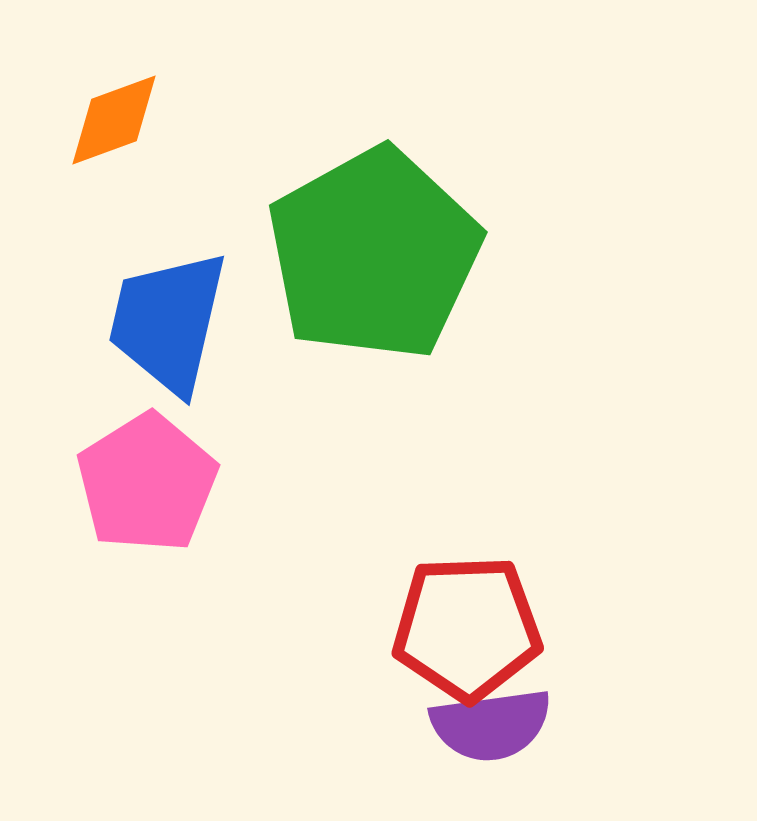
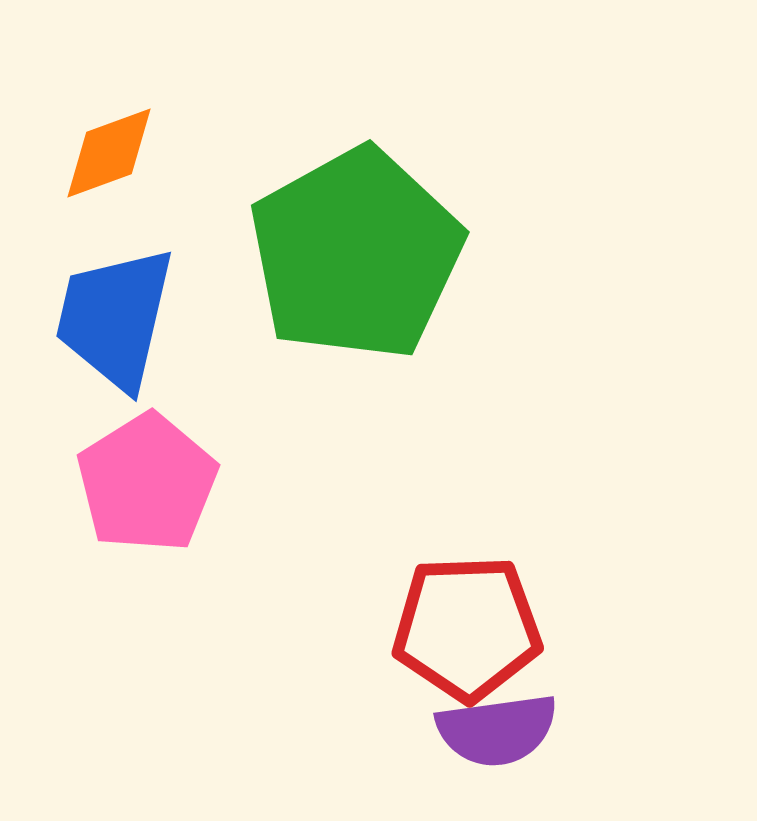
orange diamond: moved 5 px left, 33 px down
green pentagon: moved 18 px left
blue trapezoid: moved 53 px left, 4 px up
purple semicircle: moved 6 px right, 5 px down
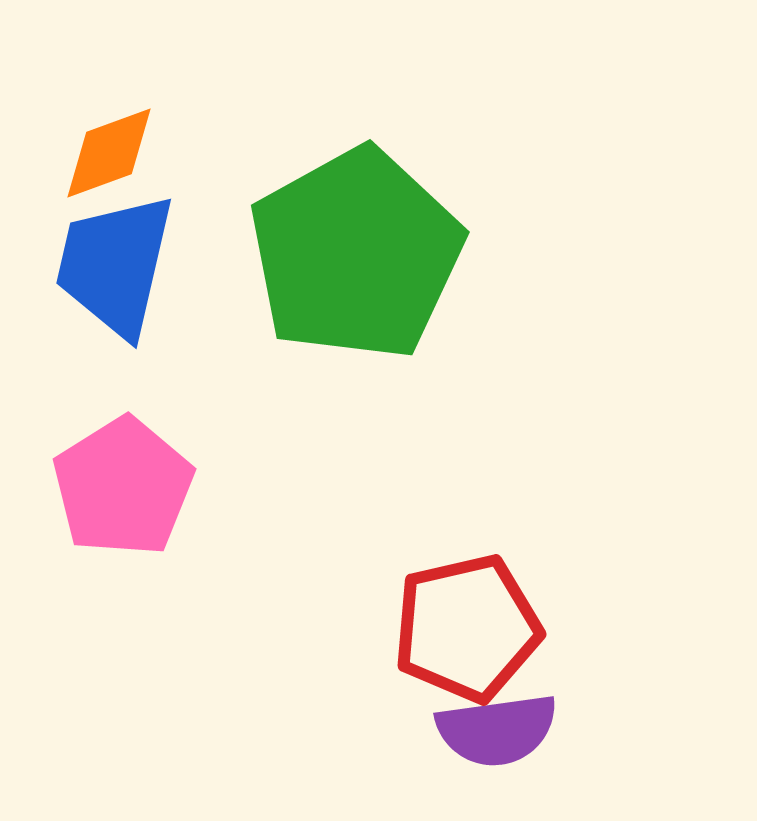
blue trapezoid: moved 53 px up
pink pentagon: moved 24 px left, 4 px down
red pentagon: rotated 11 degrees counterclockwise
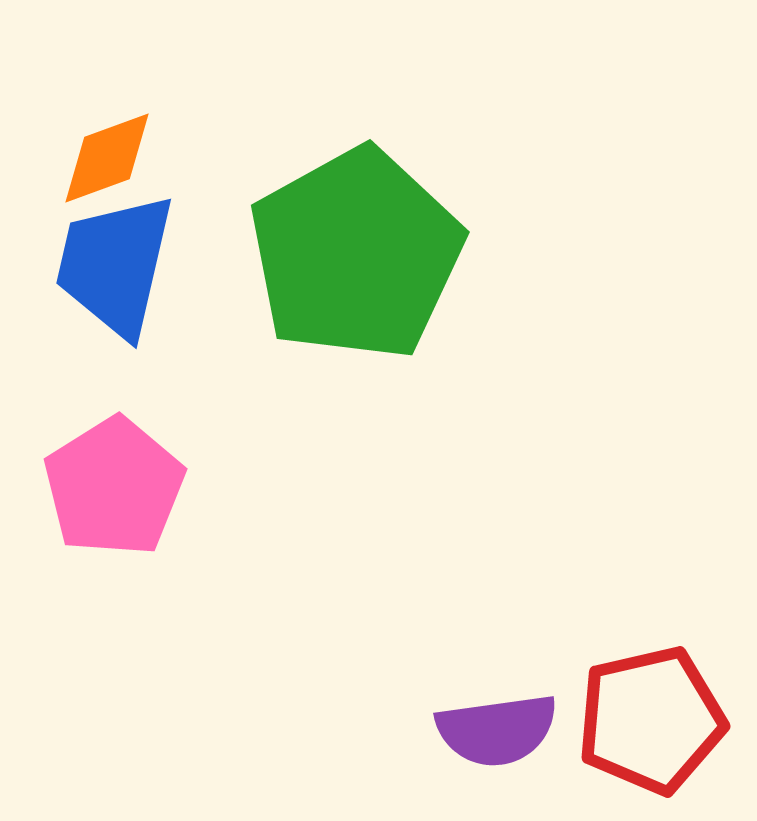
orange diamond: moved 2 px left, 5 px down
pink pentagon: moved 9 px left
red pentagon: moved 184 px right, 92 px down
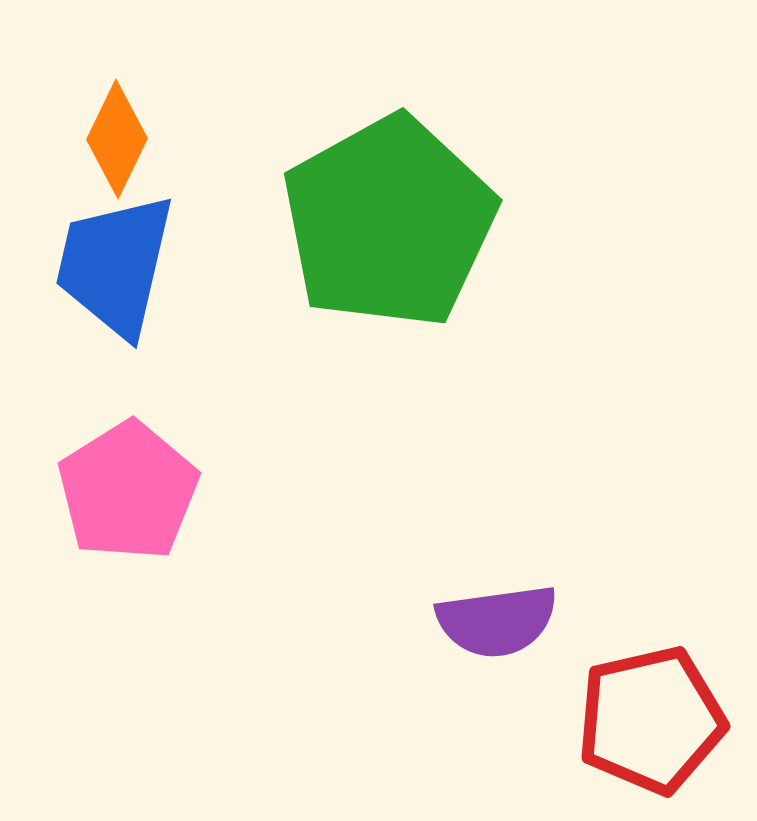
orange diamond: moved 10 px right, 19 px up; rotated 44 degrees counterclockwise
green pentagon: moved 33 px right, 32 px up
pink pentagon: moved 14 px right, 4 px down
purple semicircle: moved 109 px up
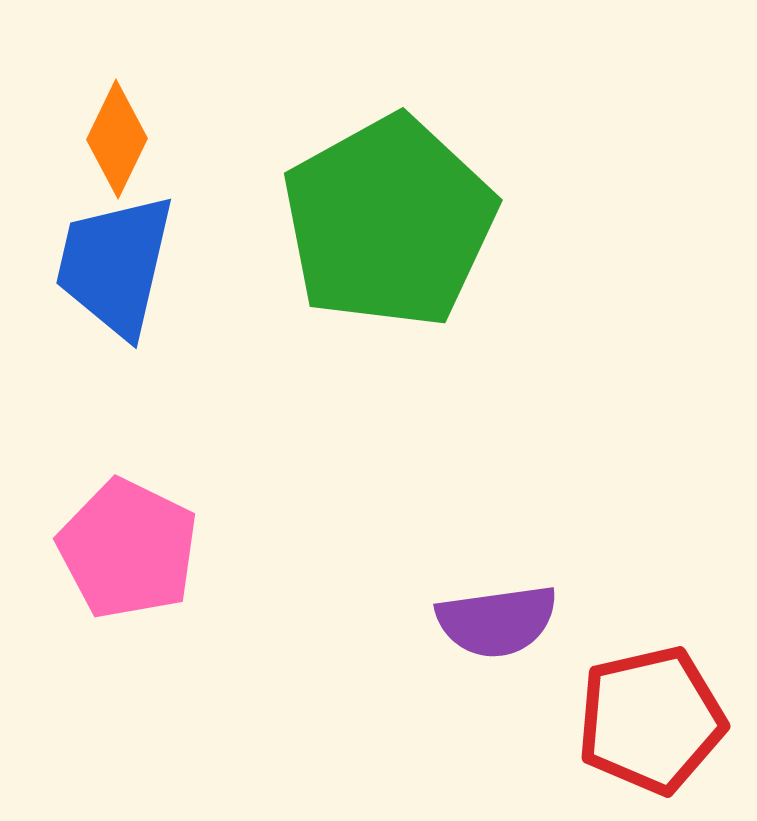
pink pentagon: moved 58 px down; rotated 14 degrees counterclockwise
